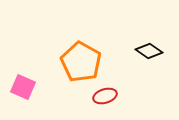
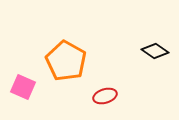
black diamond: moved 6 px right
orange pentagon: moved 15 px left, 1 px up
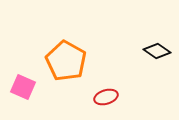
black diamond: moved 2 px right
red ellipse: moved 1 px right, 1 px down
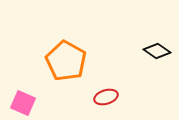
pink square: moved 16 px down
